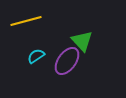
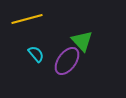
yellow line: moved 1 px right, 2 px up
cyan semicircle: moved 2 px up; rotated 84 degrees clockwise
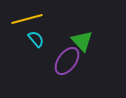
cyan semicircle: moved 15 px up
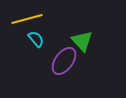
purple ellipse: moved 3 px left
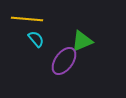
yellow line: rotated 20 degrees clockwise
green triangle: rotated 50 degrees clockwise
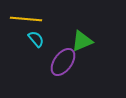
yellow line: moved 1 px left
purple ellipse: moved 1 px left, 1 px down
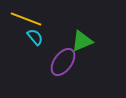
yellow line: rotated 16 degrees clockwise
cyan semicircle: moved 1 px left, 2 px up
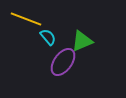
cyan semicircle: moved 13 px right
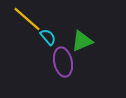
yellow line: moved 1 px right; rotated 20 degrees clockwise
purple ellipse: rotated 48 degrees counterclockwise
